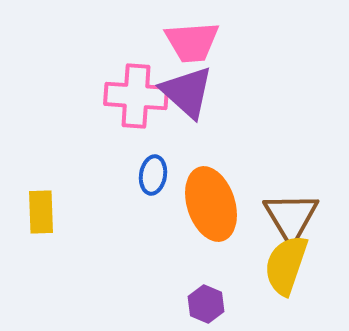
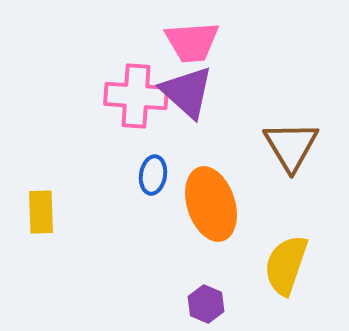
brown triangle: moved 71 px up
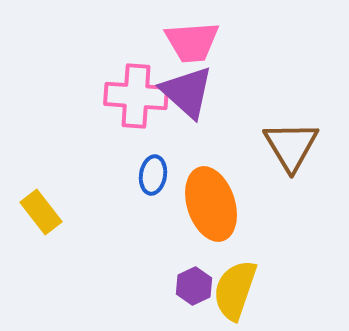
yellow rectangle: rotated 36 degrees counterclockwise
yellow semicircle: moved 51 px left, 25 px down
purple hexagon: moved 12 px left, 18 px up; rotated 12 degrees clockwise
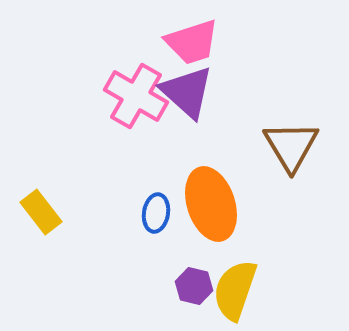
pink trapezoid: rotated 14 degrees counterclockwise
pink cross: rotated 26 degrees clockwise
blue ellipse: moved 3 px right, 38 px down
purple hexagon: rotated 21 degrees counterclockwise
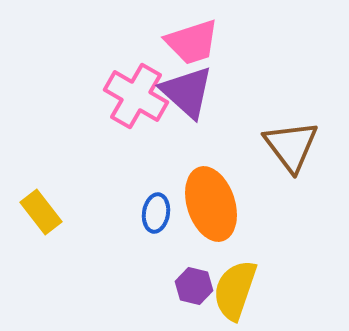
brown triangle: rotated 6 degrees counterclockwise
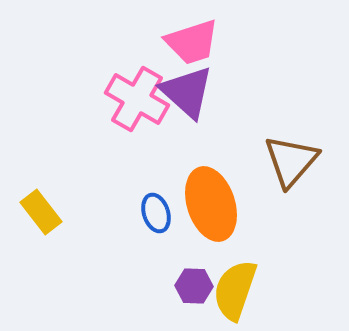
pink cross: moved 1 px right, 3 px down
brown triangle: moved 15 px down; rotated 18 degrees clockwise
blue ellipse: rotated 27 degrees counterclockwise
purple hexagon: rotated 12 degrees counterclockwise
